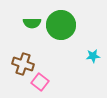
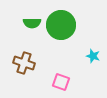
cyan star: rotated 24 degrees clockwise
brown cross: moved 1 px right, 1 px up
pink square: moved 21 px right; rotated 18 degrees counterclockwise
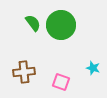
green semicircle: moved 1 px right; rotated 126 degrees counterclockwise
cyan star: moved 12 px down
brown cross: moved 9 px down; rotated 25 degrees counterclockwise
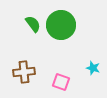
green semicircle: moved 1 px down
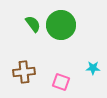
cyan star: rotated 16 degrees counterclockwise
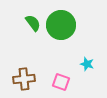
green semicircle: moved 1 px up
cyan star: moved 6 px left, 4 px up; rotated 16 degrees clockwise
brown cross: moved 7 px down
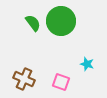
green circle: moved 4 px up
brown cross: rotated 30 degrees clockwise
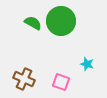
green semicircle: rotated 24 degrees counterclockwise
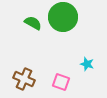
green circle: moved 2 px right, 4 px up
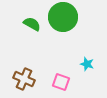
green semicircle: moved 1 px left, 1 px down
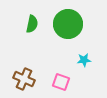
green circle: moved 5 px right, 7 px down
green semicircle: rotated 72 degrees clockwise
cyan star: moved 3 px left, 4 px up; rotated 24 degrees counterclockwise
